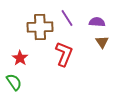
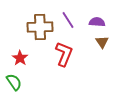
purple line: moved 1 px right, 2 px down
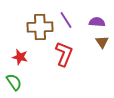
purple line: moved 2 px left
red star: moved 1 px up; rotated 21 degrees counterclockwise
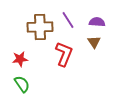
purple line: moved 2 px right
brown triangle: moved 8 px left
red star: moved 2 px down; rotated 21 degrees counterclockwise
green semicircle: moved 8 px right, 2 px down
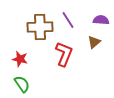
purple semicircle: moved 4 px right, 2 px up
brown triangle: rotated 24 degrees clockwise
red star: rotated 21 degrees clockwise
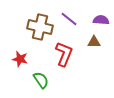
purple line: moved 1 px right, 1 px up; rotated 18 degrees counterclockwise
brown cross: rotated 15 degrees clockwise
brown triangle: rotated 40 degrees clockwise
green semicircle: moved 19 px right, 4 px up
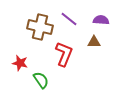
red star: moved 4 px down
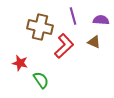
purple line: moved 4 px right, 3 px up; rotated 36 degrees clockwise
brown triangle: rotated 24 degrees clockwise
red L-shape: moved 8 px up; rotated 25 degrees clockwise
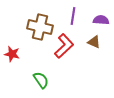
purple line: rotated 24 degrees clockwise
red star: moved 8 px left, 9 px up
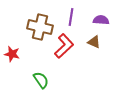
purple line: moved 2 px left, 1 px down
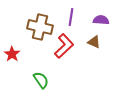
red star: rotated 21 degrees clockwise
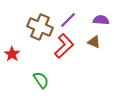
purple line: moved 3 px left, 3 px down; rotated 36 degrees clockwise
brown cross: rotated 10 degrees clockwise
